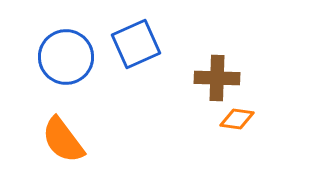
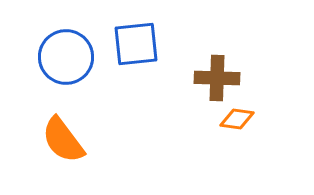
blue square: rotated 18 degrees clockwise
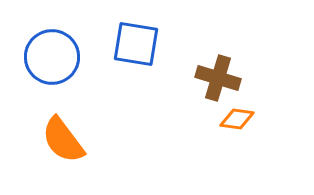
blue square: rotated 15 degrees clockwise
blue circle: moved 14 px left
brown cross: moved 1 px right; rotated 15 degrees clockwise
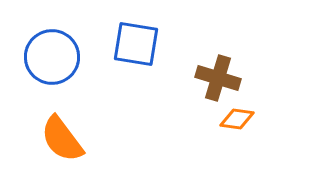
orange semicircle: moved 1 px left, 1 px up
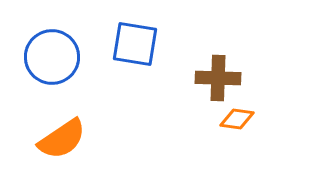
blue square: moved 1 px left
brown cross: rotated 15 degrees counterclockwise
orange semicircle: rotated 87 degrees counterclockwise
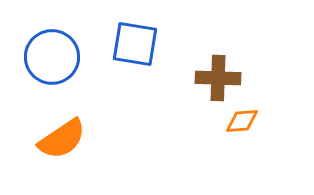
orange diamond: moved 5 px right, 2 px down; rotated 12 degrees counterclockwise
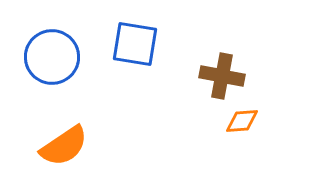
brown cross: moved 4 px right, 2 px up; rotated 9 degrees clockwise
orange semicircle: moved 2 px right, 7 px down
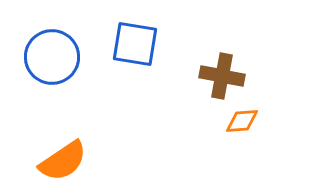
orange semicircle: moved 1 px left, 15 px down
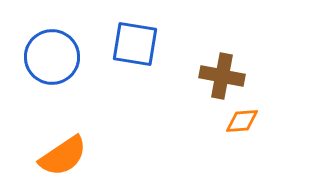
orange semicircle: moved 5 px up
